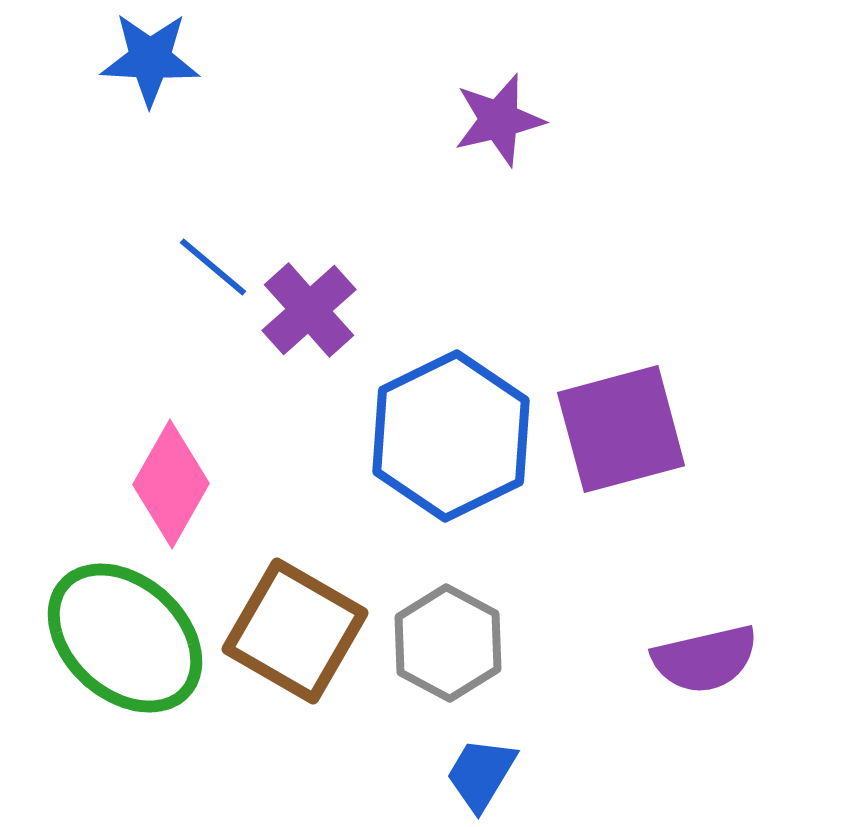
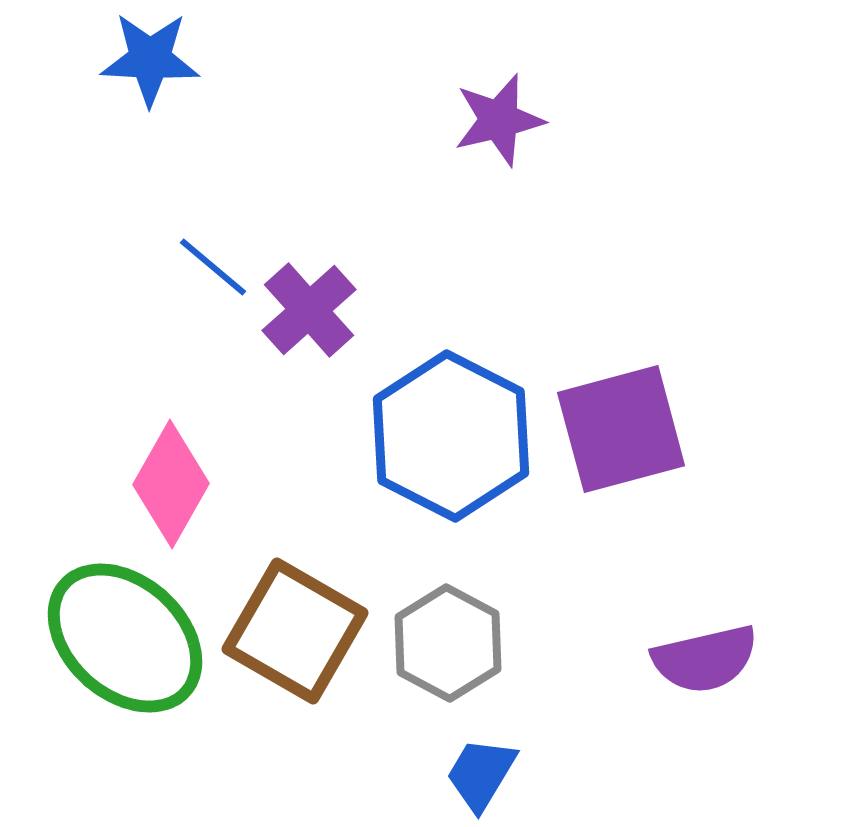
blue hexagon: rotated 7 degrees counterclockwise
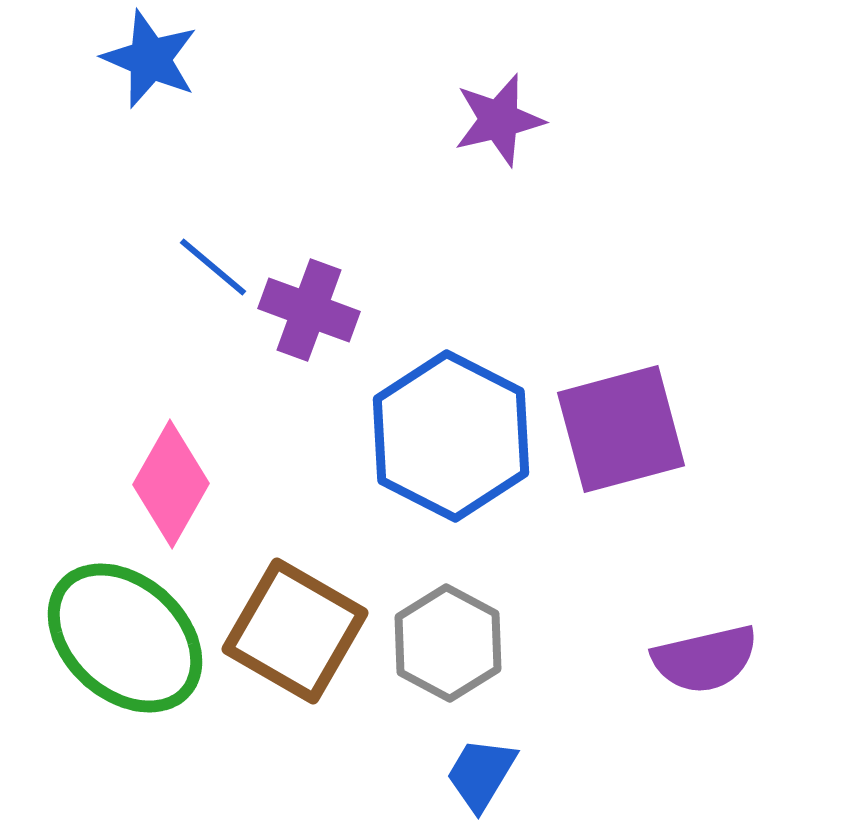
blue star: rotated 20 degrees clockwise
purple cross: rotated 28 degrees counterclockwise
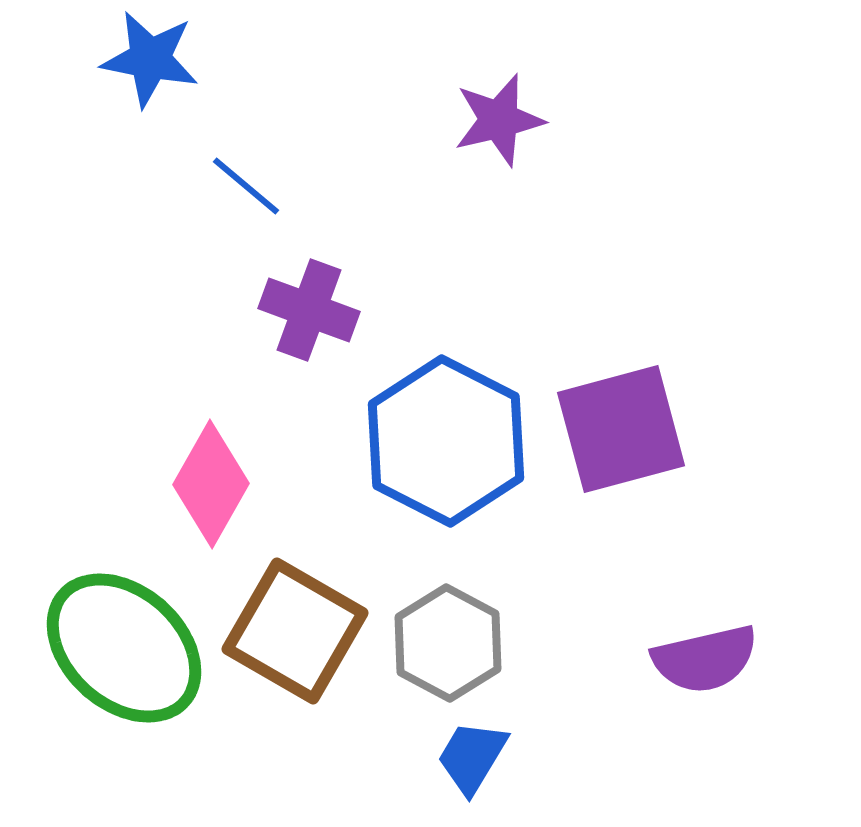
blue star: rotated 12 degrees counterclockwise
blue line: moved 33 px right, 81 px up
blue hexagon: moved 5 px left, 5 px down
pink diamond: moved 40 px right
green ellipse: moved 1 px left, 10 px down
blue trapezoid: moved 9 px left, 17 px up
